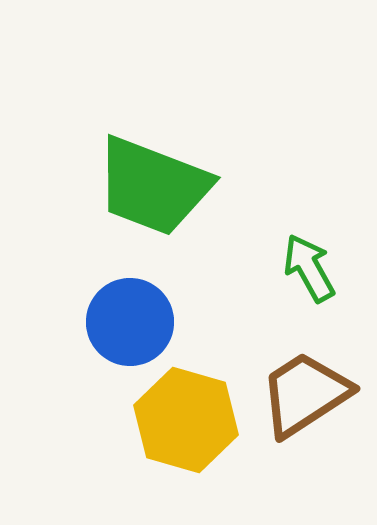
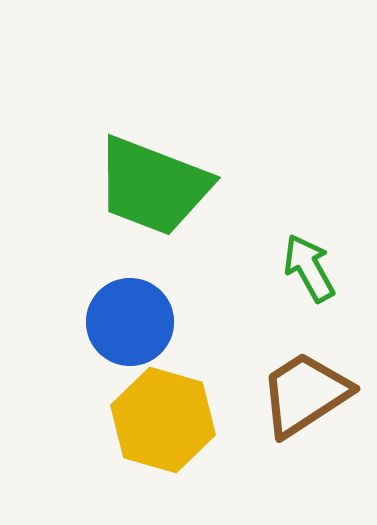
yellow hexagon: moved 23 px left
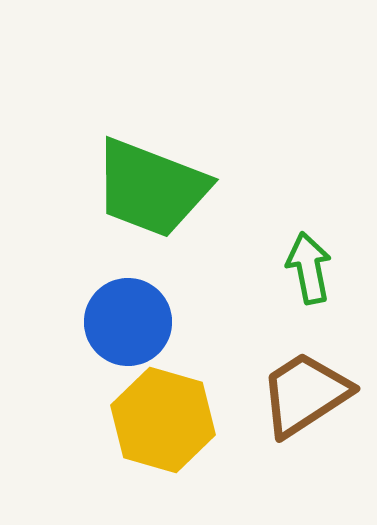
green trapezoid: moved 2 px left, 2 px down
green arrow: rotated 18 degrees clockwise
blue circle: moved 2 px left
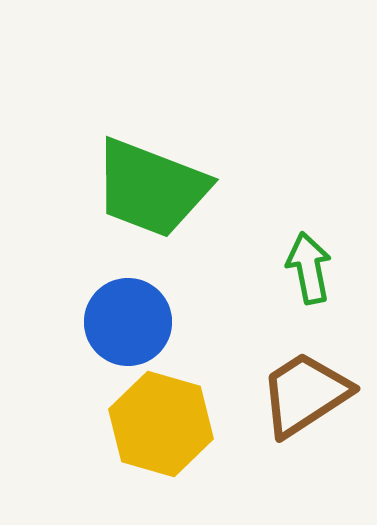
yellow hexagon: moved 2 px left, 4 px down
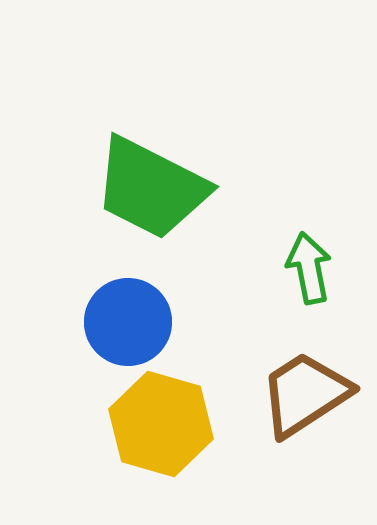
green trapezoid: rotated 6 degrees clockwise
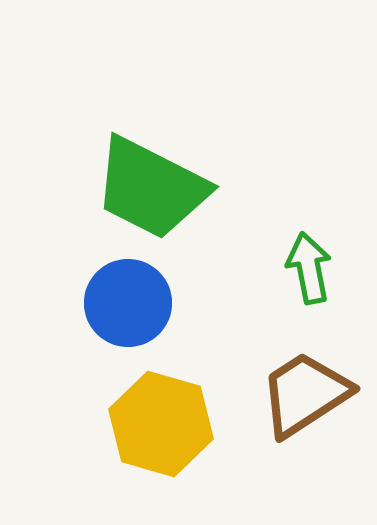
blue circle: moved 19 px up
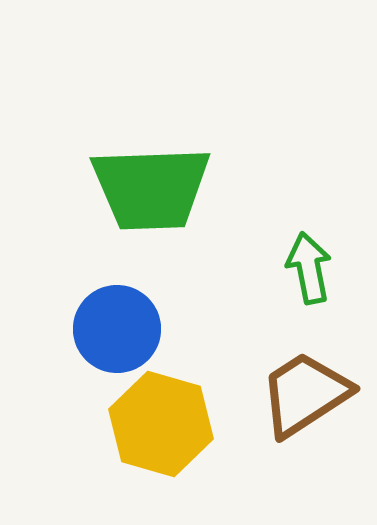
green trapezoid: rotated 29 degrees counterclockwise
blue circle: moved 11 px left, 26 px down
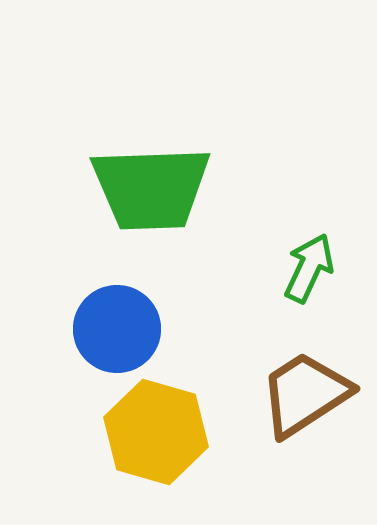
green arrow: rotated 36 degrees clockwise
yellow hexagon: moved 5 px left, 8 px down
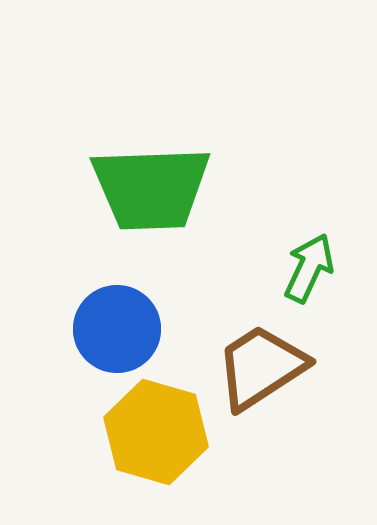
brown trapezoid: moved 44 px left, 27 px up
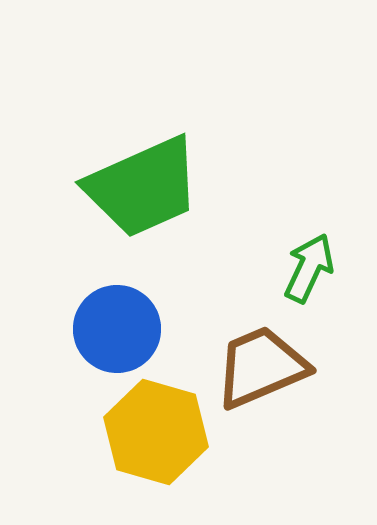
green trapezoid: moved 8 px left, 1 px up; rotated 22 degrees counterclockwise
brown trapezoid: rotated 10 degrees clockwise
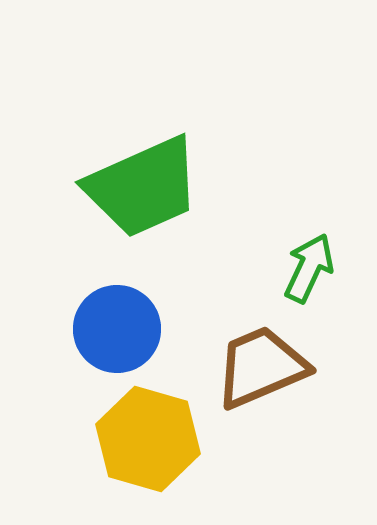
yellow hexagon: moved 8 px left, 7 px down
